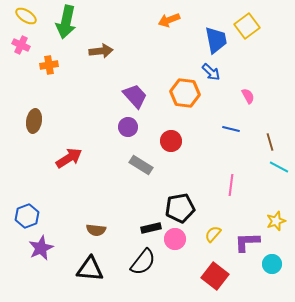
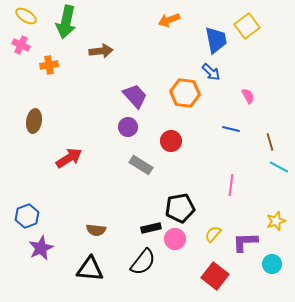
purple L-shape: moved 2 px left
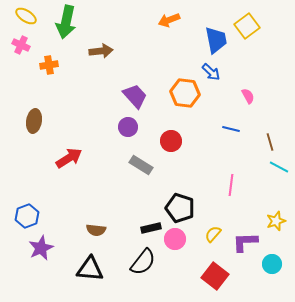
black pentagon: rotated 28 degrees clockwise
